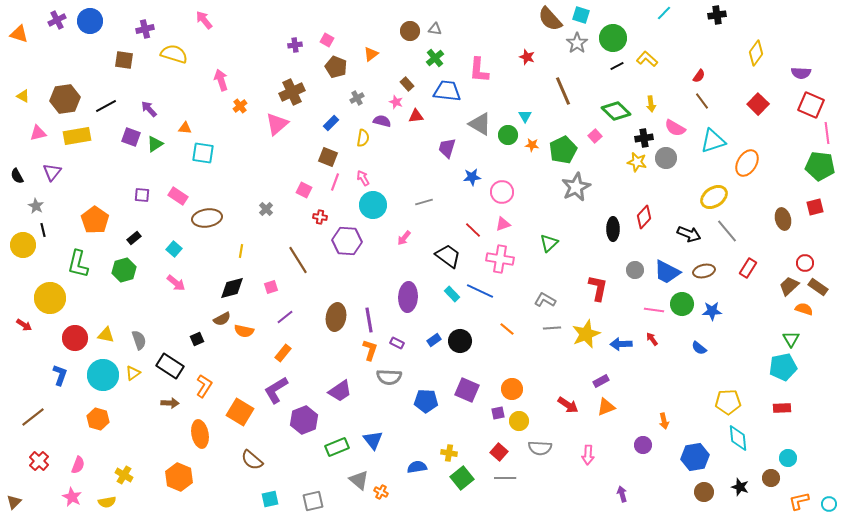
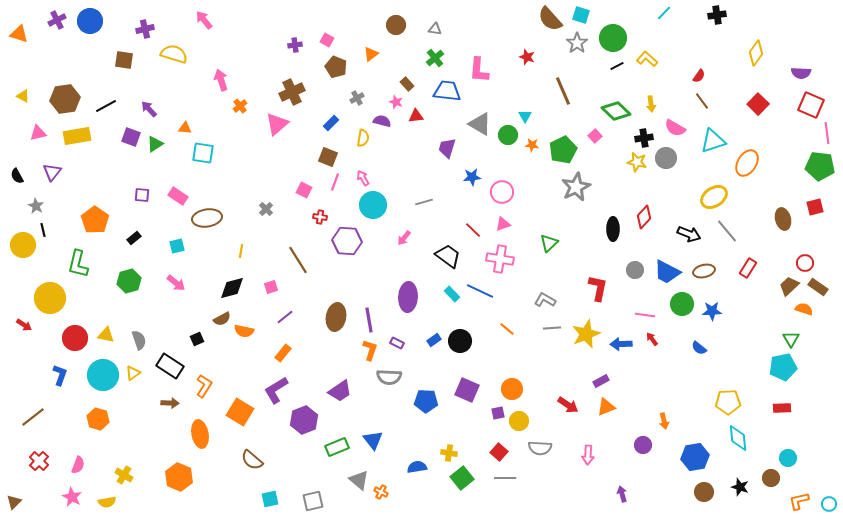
brown circle at (410, 31): moved 14 px left, 6 px up
cyan square at (174, 249): moved 3 px right, 3 px up; rotated 35 degrees clockwise
green hexagon at (124, 270): moved 5 px right, 11 px down
pink line at (654, 310): moved 9 px left, 5 px down
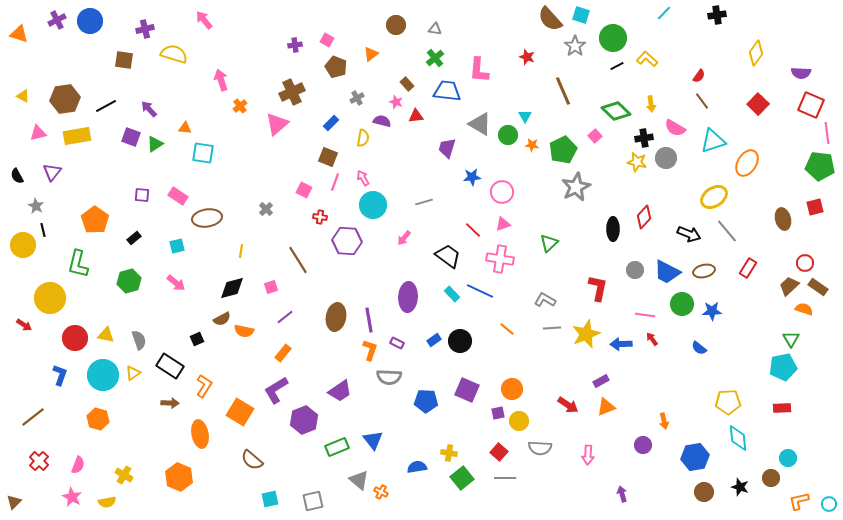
gray star at (577, 43): moved 2 px left, 3 px down
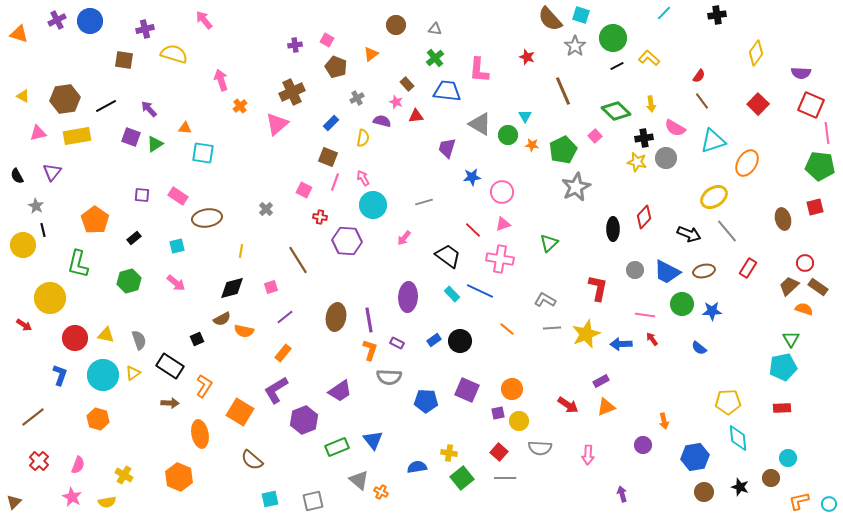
yellow L-shape at (647, 59): moved 2 px right, 1 px up
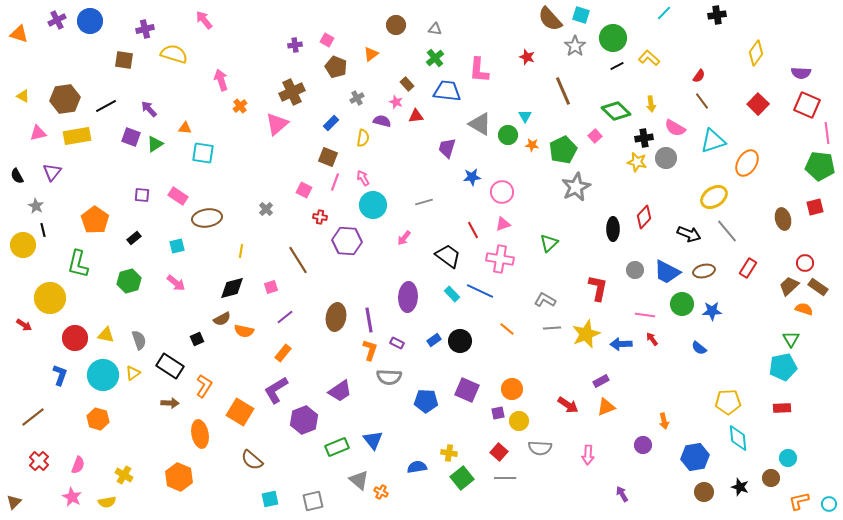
red square at (811, 105): moved 4 px left
red line at (473, 230): rotated 18 degrees clockwise
purple arrow at (622, 494): rotated 14 degrees counterclockwise
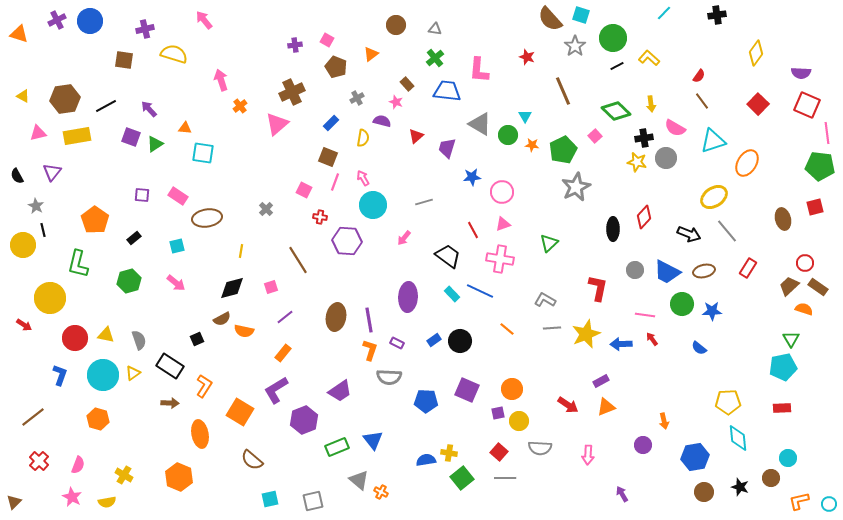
red triangle at (416, 116): moved 20 px down; rotated 35 degrees counterclockwise
blue semicircle at (417, 467): moved 9 px right, 7 px up
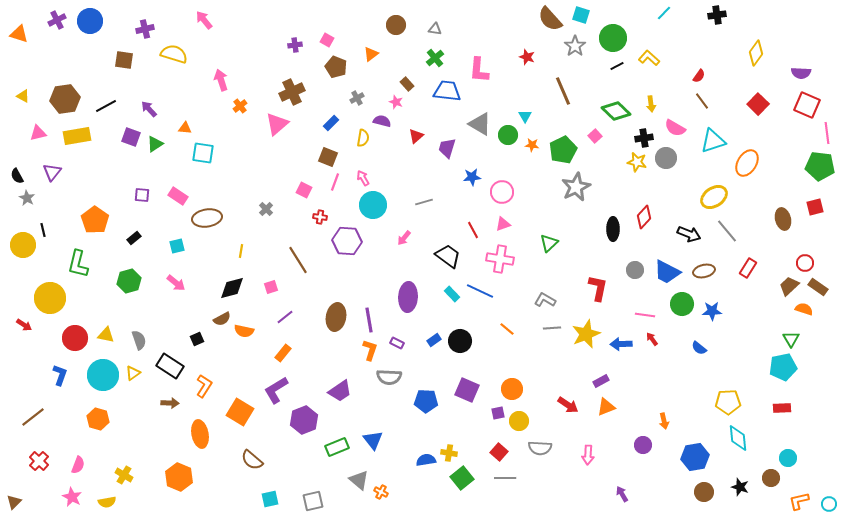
gray star at (36, 206): moved 9 px left, 8 px up
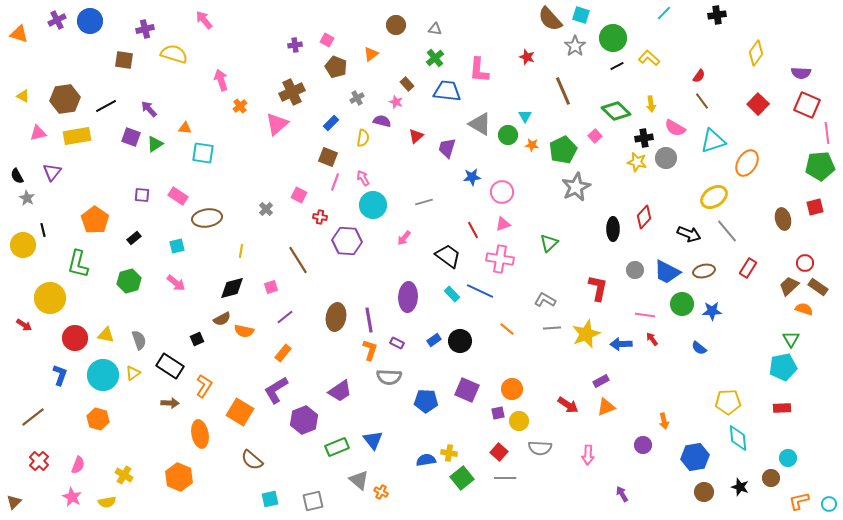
green pentagon at (820, 166): rotated 12 degrees counterclockwise
pink square at (304, 190): moved 5 px left, 5 px down
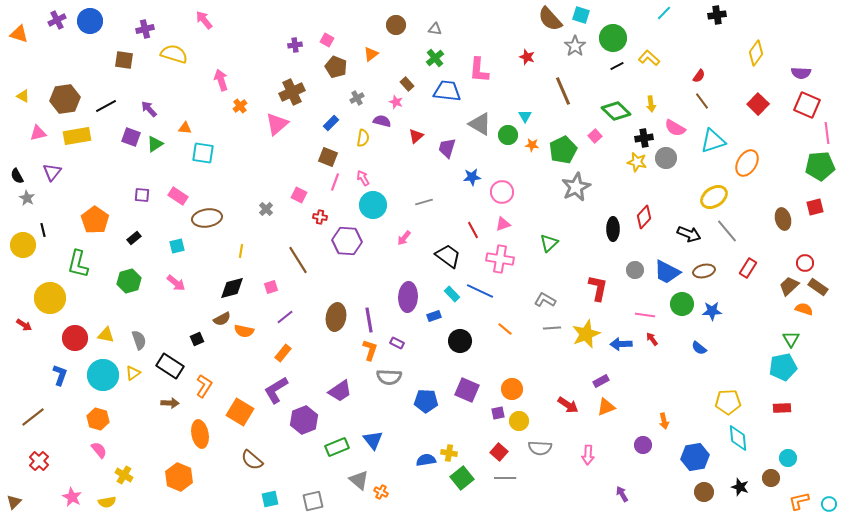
orange line at (507, 329): moved 2 px left
blue rectangle at (434, 340): moved 24 px up; rotated 16 degrees clockwise
pink semicircle at (78, 465): moved 21 px right, 15 px up; rotated 60 degrees counterclockwise
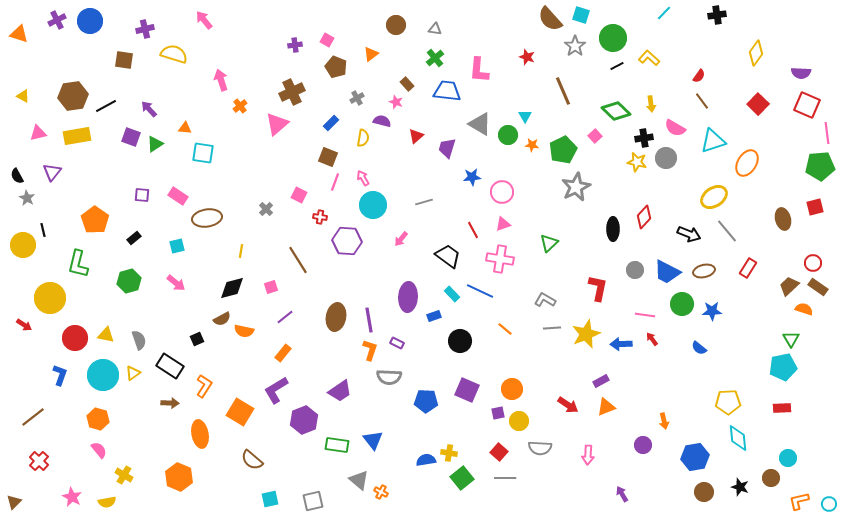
brown hexagon at (65, 99): moved 8 px right, 3 px up
pink arrow at (404, 238): moved 3 px left, 1 px down
red circle at (805, 263): moved 8 px right
green rectangle at (337, 447): moved 2 px up; rotated 30 degrees clockwise
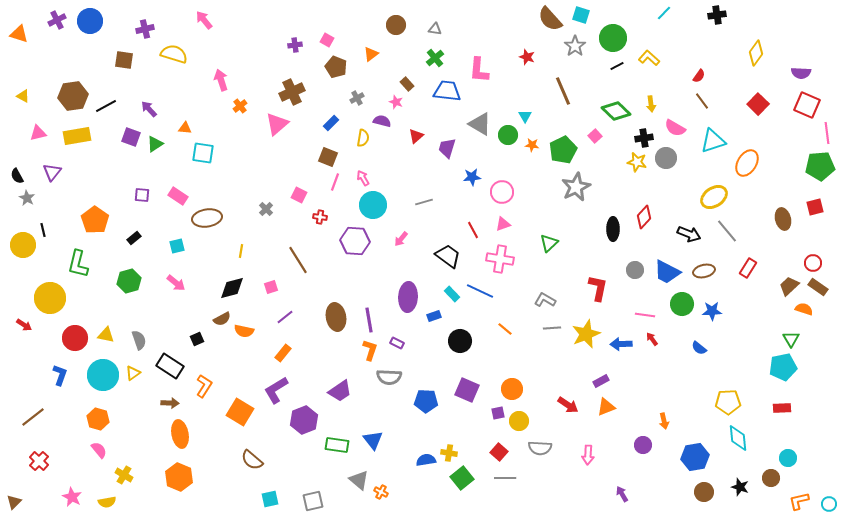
purple hexagon at (347, 241): moved 8 px right
brown ellipse at (336, 317): rotated 20 degrees counterclockwise
orange ellipse at (200, 434): moved 20 px left
